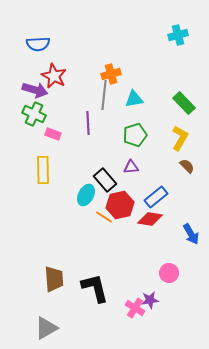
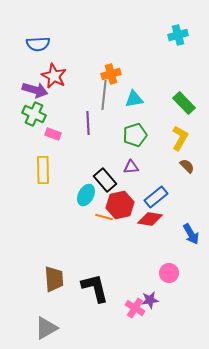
orange line: rotated 18 degrees counterclockwise
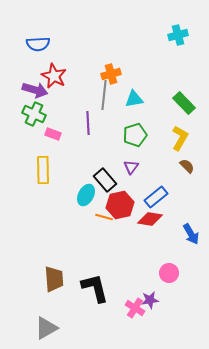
purple triangle: rotated 49 degrees counterclockwise
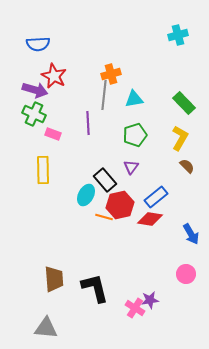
pink circle: moved 17 px right, 1 px down
gray triangle: rotated 35 degrees clockwise
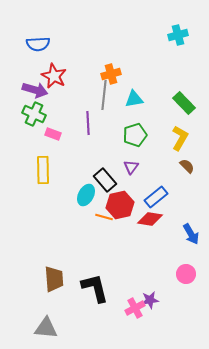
pink cross: rotated 30 degrees clockwise
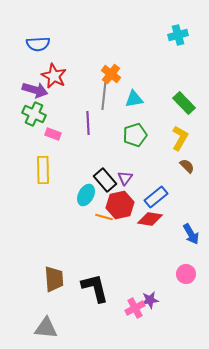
orange cross: rotated 36 degrees counterclockwise
purple triangle: moved 6 px left, 11 px down
